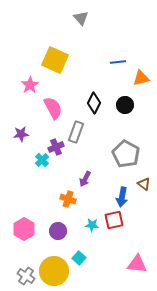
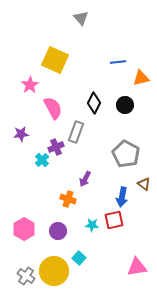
pink triangle: moved 3 px down; rotated 15 degrees counterclockwise
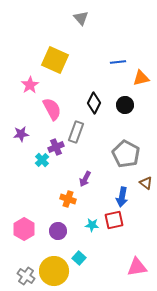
pink semicircle: moved 1 px left, 1 px down
brown triangle: moved 2 px right, 1 px up
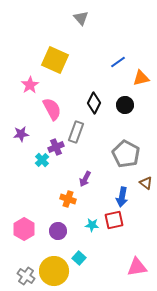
blue line: rotated 28 degrees counterclockwise
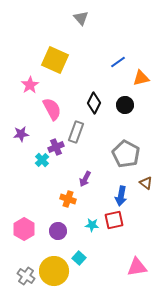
blue arrow: moved 1 px left, 1 px up
